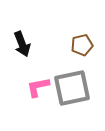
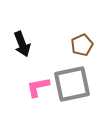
brown pentagon: rotated 10 degrees counterclockwise
gray square: moved 4 px up
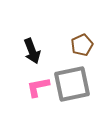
black arrow: moved 10 px right, 7 px down
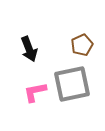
black arrow: moved 3 px left, 2 px up
pink L-shape: moved 3 px left, 5 px down
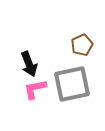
black arrow: moved 15 px down
pink L-shape: moved 3 px up
